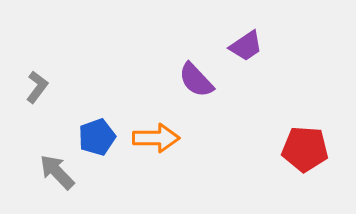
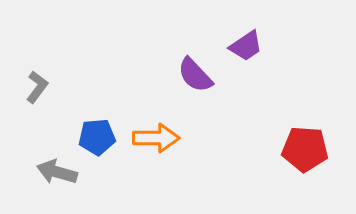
purple semicircle: moved 1 px left, 5 px up
blue pentagon: rotated 15 degrees clockwise
gray arrow: rotated 30 degrees counterclockwise
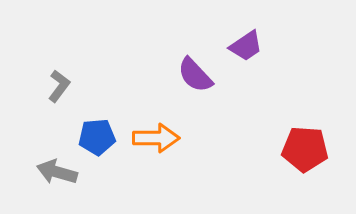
gray L-shape: moved 22 px right, 1 px up
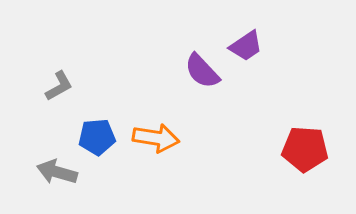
purple semicircle: moved 7 px right, 4 px up
gray L-shape: rotated 24 degrees clockwise
orange arrow: rotated 9 degrees clockwise
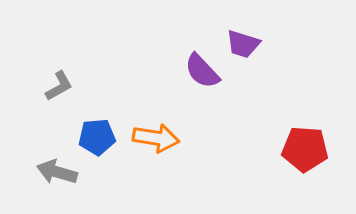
purple trapezoid: moved 3 px left, 2 px up; rotated 51 degrees clockwise
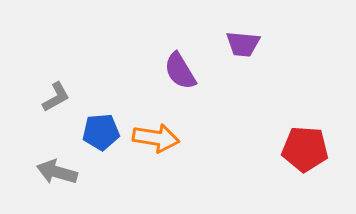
purple trapezoid: rotated 12 degrees counterclockwise
purple semicircle: moved 22 px left; rotated 12 degrees clockwise
gray L-shape: moved 3 px left, 11 px down
blue pentagon: moved 4 px right, 5 px up
